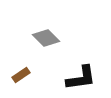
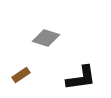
gray diamond: rotated 28 degrees counterclockwise
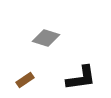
brown rectangle: moved 4 px right, 5 px down
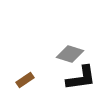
gray diamond: moved 24 px right, 16 px down
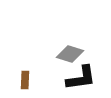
brown rectangle: rotated 54 degrees counterclockwise
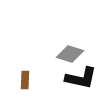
black L-shape: rotated 20 degrees clockwise
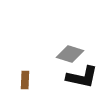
black L-shape: moved 1 px right, 1 px up
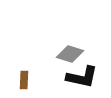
brown rectangle: moved 1 px left
